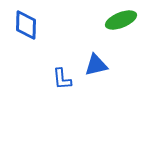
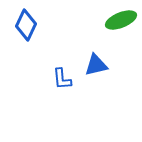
blue diamond: rotated 24 degrees clockwise
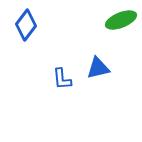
blue diamond: rotated 12 degrees clockwise
blue triangle: moved 2 px right, 3 px down
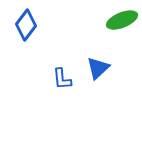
green ellipse: moved 1 px right
blue triangle: rotated 30 degrees counterclockwise
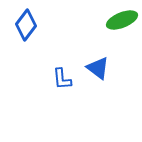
blue triangle: rotated 40 degrees counterclockwise
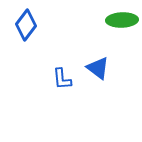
green ellipse: rotated 20 degrees clockwise
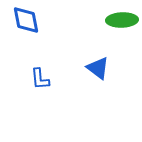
blue diamond: moved 5 px up; rotated 48 degrees counterclockwise
blue L-shape: moved 22 px left
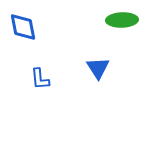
blue diamond: moved 3 px left, 7 px down
blue triangle: rotated 20 degrees clockwise
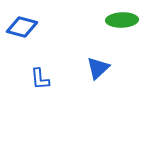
blue diamond: moved 1 px left; rotated 64 degrees counterclockwise
blue triangle: rotated 20 degrees clockwise
